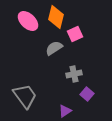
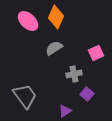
orange diamond: rotated 10 degrees clockwise
pink square: moved 21 px right, 19 px down
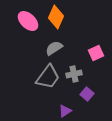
gray trapezoid: moved 23 px right, 19 px up; rotated 72 degrees clockwise
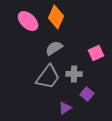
gray cross: rotated 14 degrees clockwise
purple triangle: moved 3 px up
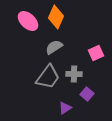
gray semicircle: moved 1 px up
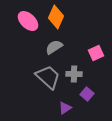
gray trapezoid: rotated 84 degrees counterclockwise
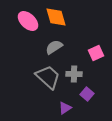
orange diamond: rotated 40 degrees counterclockwise
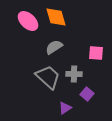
pink square: rotated 28 degrees clockwise
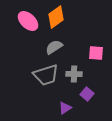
orange diamond: rotated 70 degrees clockwise
gray trapezoid: moved 2 px left, 2 px up; rotated 120 degrees clockwise
